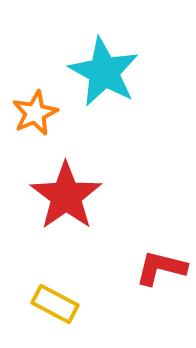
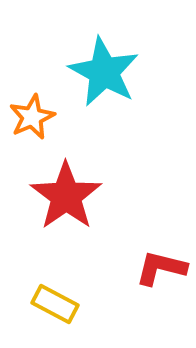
orange star: moved 3 px left, 4 px down
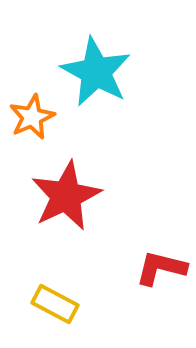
cyan star: moved 8 px left
red star: rotated 10 degrees clockwise
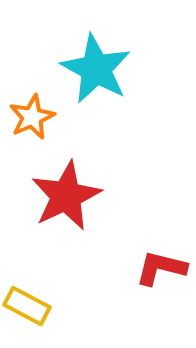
cyan star: moved 3 px up
yellow rectangle: moved 28 px left, 2 px down
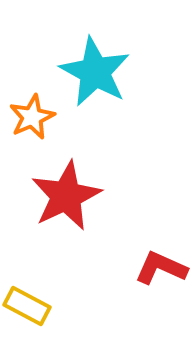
cyan star: moved 1 px left, 3 px down
red L-shape: rotated 10 degrees clockwise
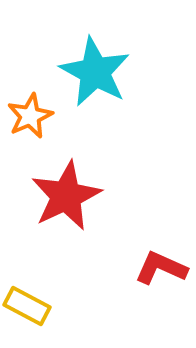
orange star: moved 2 px left, 1 px up
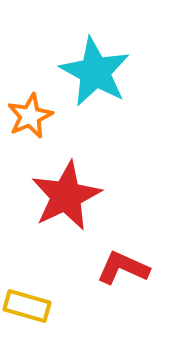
red L-shape: moved 38 px left
yellow rectangle: rotated 12 degrees counterclockwise
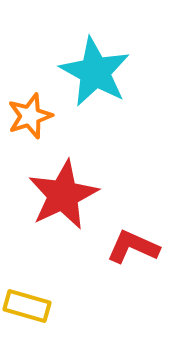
orange star: rotated 6 degrees clockwise
red star: moved 3 px left, 1 px up
red L-shape: moved 10 px right, 21 px up
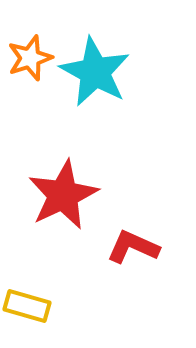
orange star: moved 58 px up
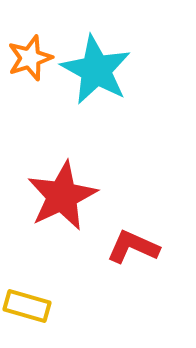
cyan star: moved 1 px right, 2 px up
red star: moved 1 px left, 1 px down
